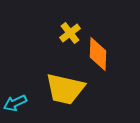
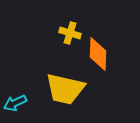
yellow cross: rotated 35 degrees counterclockwise
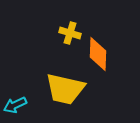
cyan arrow: moved 2 px down
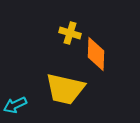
orange diamond: moved 2 px left
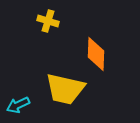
yellow cross: moved 22 px left, 12 px up
cyan arrow: moved 3 px right
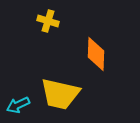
yellow trapezoid: moved 5 px left, 5 px down
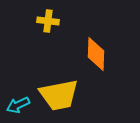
yellow cross: rotated 10 degrees counterclockwise
yellow trapezoid: moved 1 px left, 1 px down; rotated 24 degrees counterclockwise
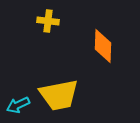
orange diamond: moved 7 px right, 8 px up
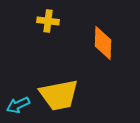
orange diamond: moved 3 px up
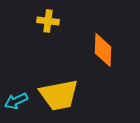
orange diamond: moved 7 px down
cyan arrow: moved 2 px left, 4 px up
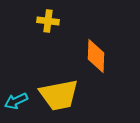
orange diamond: moved 7 px left, 6 px down
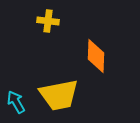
cyan arrow: moved 1 px down; rotated 85 degrees clockwise
